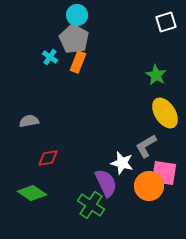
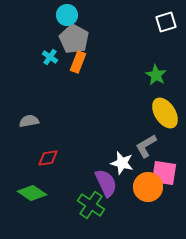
cyan circle: moved 10 px left
orange circle: moved 1 px left, 1 px down
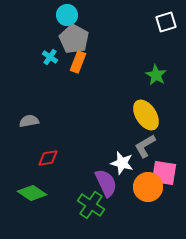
yellow ellipse: moved 19 px left, 2 px down
gray L-shape: moved 1 px left
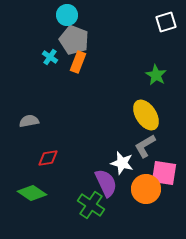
gray pentagon: moved 1 px down; rotated 8 degrees counterclockwise
orange circle: moved 2 px left, 2 px down
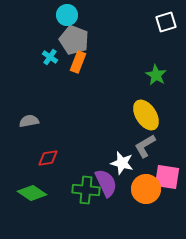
pink square: moved 3 px right, 4 px down
green cross: moved 5 px left, 15 px up; rotated 28 degrees counterclockwise
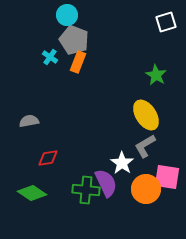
white star: rotated 20 degrees clockwise
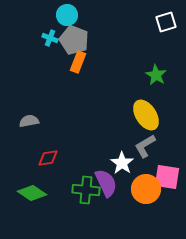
cyan cross: moved 19 px up; rotated 14 degrees counterclockwise
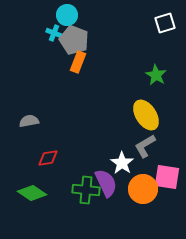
white square: moved 1 px left, 1 px down
cyan cross: moved 4 px right, 5 px up
orange circle: moved 3 px left
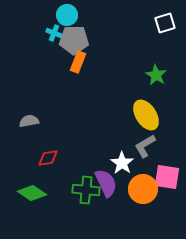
gray pentagon: rotated 20 degrees counterclockwise
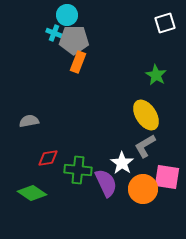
green cross: moved 8 px left, 20 px up
